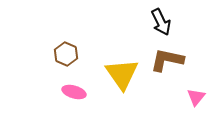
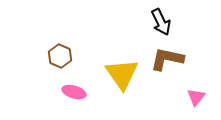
brown hexagon: moved 6 px left, 2 px down
brown L-shape: moved 1 px up
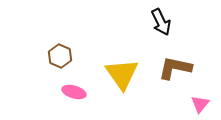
brown L-shape: moved 8 px right, 9 px down
pink triangle: moved 4 px right, 7 px down
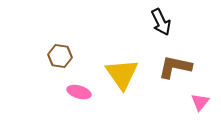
brown hexagon: rotated 15 degrees counterclockwise
brown L-shape: moved 1 px up
pink ellipse: moved 5 px right
pink triangle: moved 2 px up
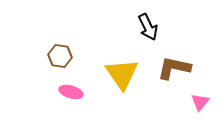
black arrow: moved 13 px left, 5 px down
brown L-shape: moved 1 px left, 1 px down
pink ellipse: moved 8 px left
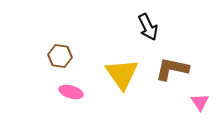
brown L-shape: moved 2 px left, 1 px down
pink triangle: rotated 12 degrees counterclockwise
